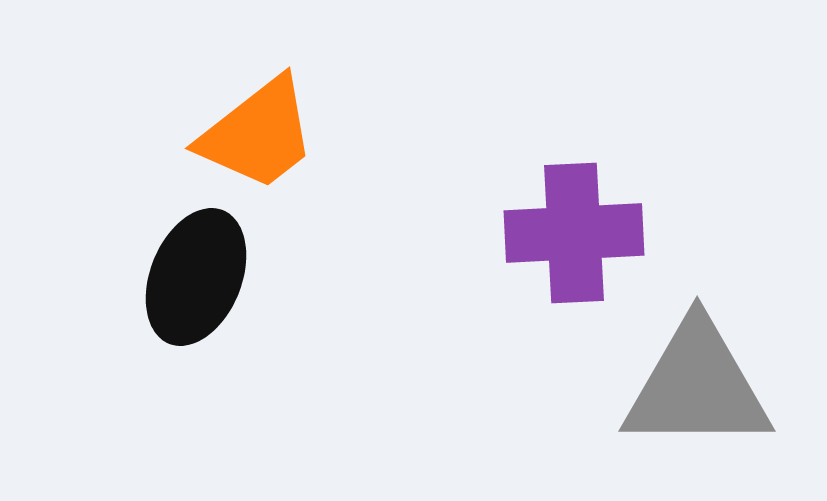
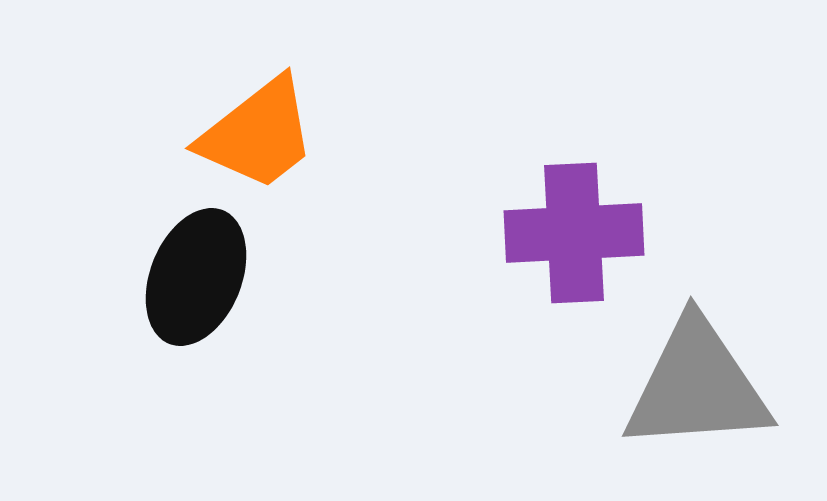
gray triangle: rotated 4 degrees counterclockwise
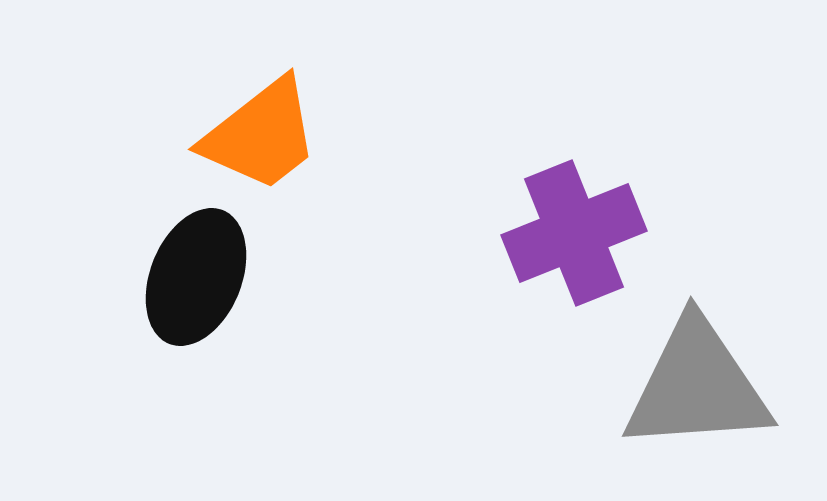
orange trapezoid: moved 3 px right, 1 px down
purple cross: rotated 19 degrees counterclockwise
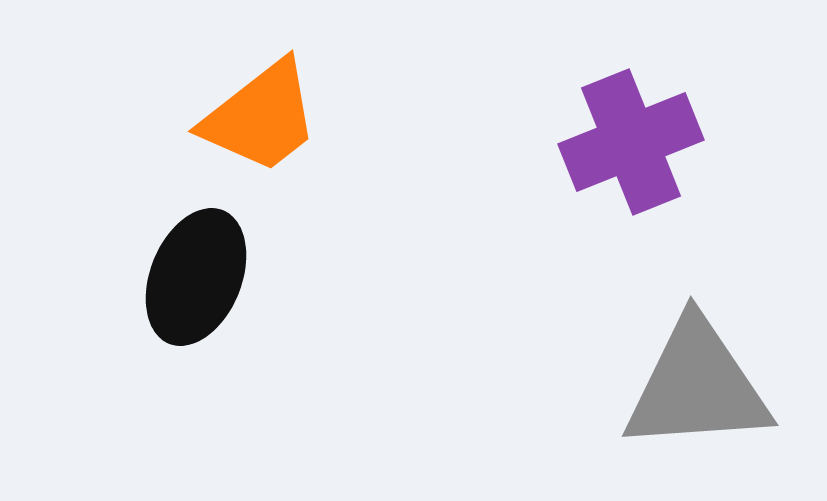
orange trapezoid: moved 18 px up
purple cross: moved 57 px right, 91 px up
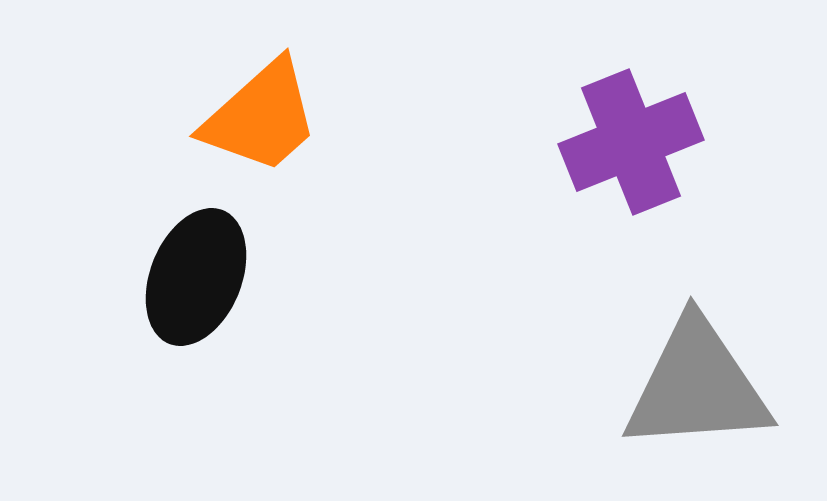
orange trapezoid: rotated 4 degrees counterclockwise
